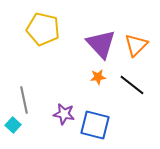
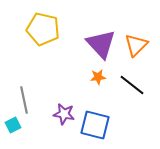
cyan square: rotated 21 degrees clockwise
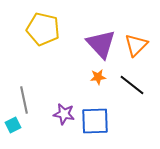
blue square: moved 4 px up; rotated 16 degrees counterclockwise
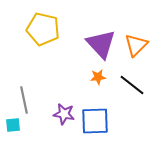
cyan square: rotated 21 degrees clockwise
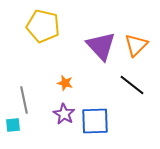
yellow pentagon: moved 3 px up
purple triangle: moved 2 px down
orange star: moved 33 px left, 6 px down; rotated 21 degrees clockwise
purple star: rotated 20 degrees clockwise
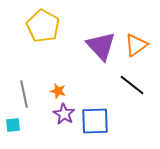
yellow pentagon: rotated 16 degrees clockwise
orange triangle: rotated 10 degrees clockwise
orange star: moved 7 px left, 8 px down
gray line: moved 6 px up
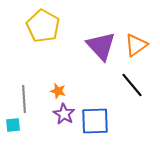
black line: rotated 12 degrees clockwise
gray line: moved 5 px down; rotated 8 degrees clockwise
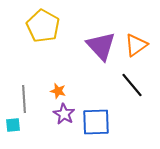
blue square: moved 1 px right, 1 px down
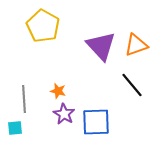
orange triangle: rotated 15 degrees clockwise
cyan square: moved 2 px right, 3 px down
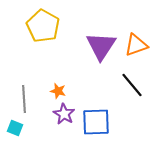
purple triangle: rotated 16 degrees clockwise
cyan square: rotated 28 degrees clockwise
